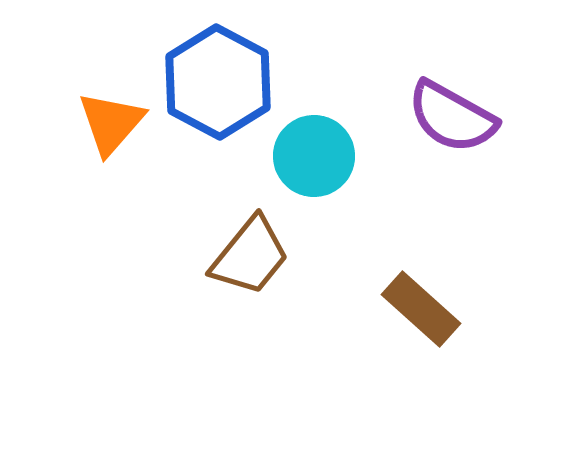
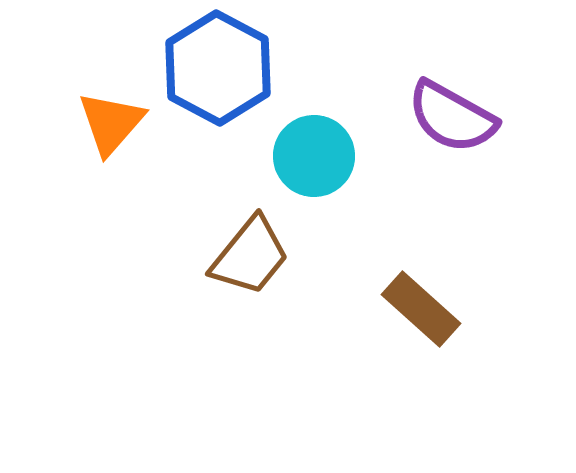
blue hexagon: moved 14 px up
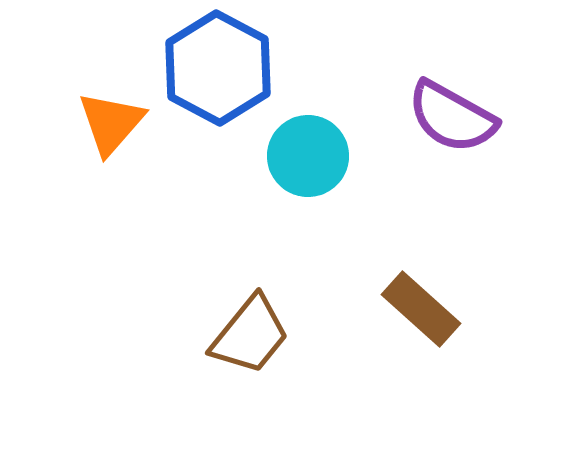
cyan circle: moved 6 px left
brown trapezoid: moved 79 px down
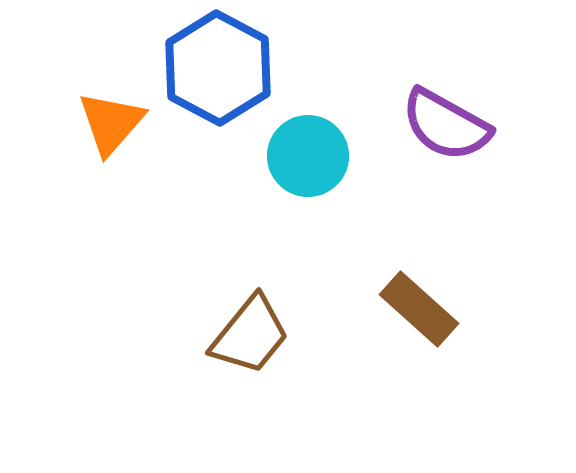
purple semicircle: moved 6 px left, 8 px down
brown rectangle: moved 2 px left
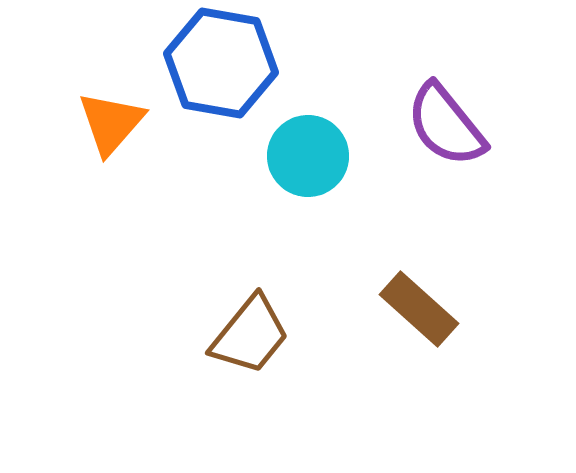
blue hexagon: moved 3 px right, 5 px up; rotated 18 degrees counterclockwise
purple semicircle: rotated 22 degrees clockwise
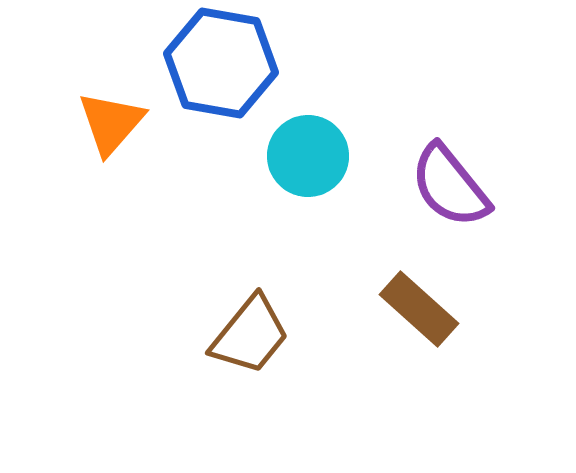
purple semicircle: moved 4 px right, 61 px down
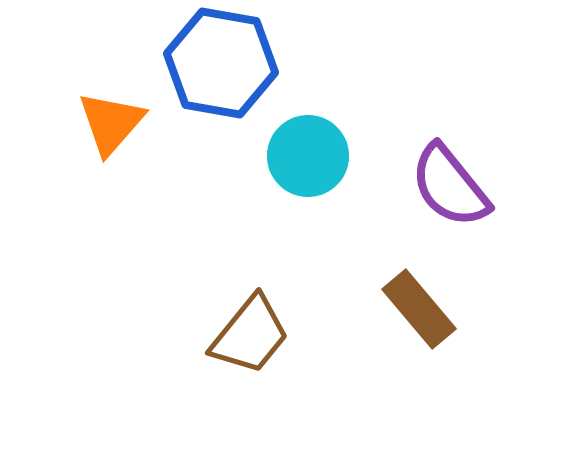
brown rectangle: rotated 8 degrees clockwise
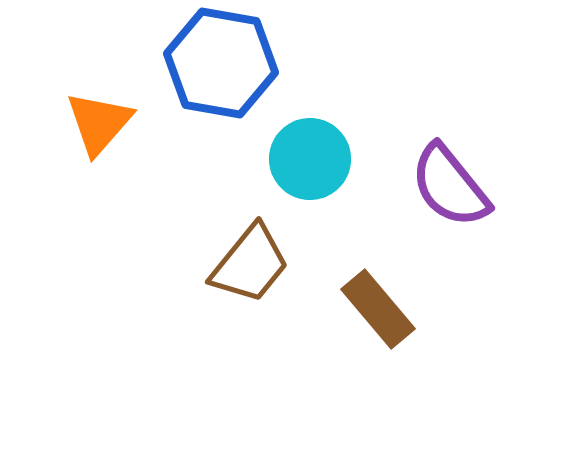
orange triangle: moved 12 px left
cyan circle: moved 2 px right, 3 px down
brown rectangle: moved 41 px left
brown trapezoid: moved 71 px up
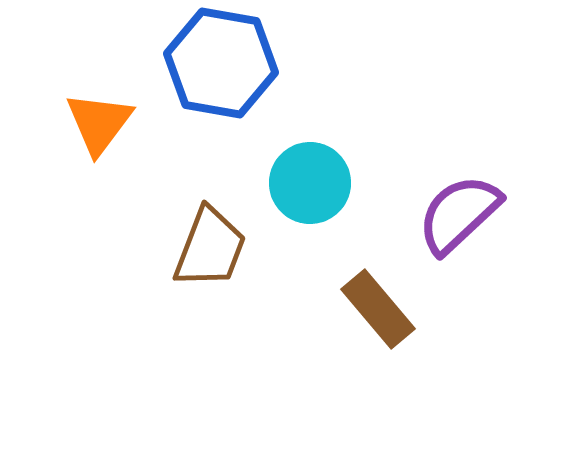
orange triangle: rotated 4 degrees counterclockwise
cyan circle: moved 24 px down
purple semicircle: moved 9 px right, 28 px down; rotated 86 degrees clockwise
brown trapezoid: moved 40 px left, 16 px up; rotated 18 degrees counterclockwise
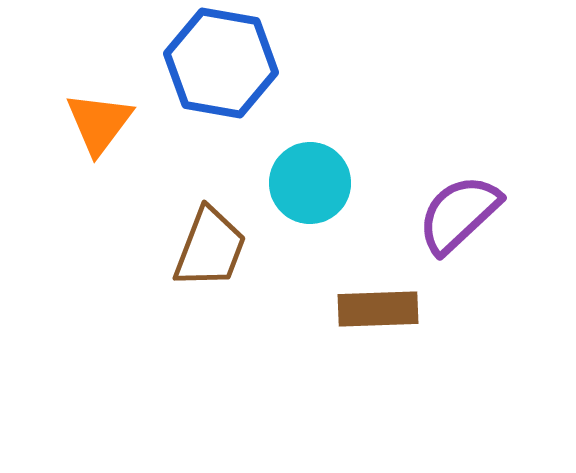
brown rectangle: rotated 52 degrees counterclockwise
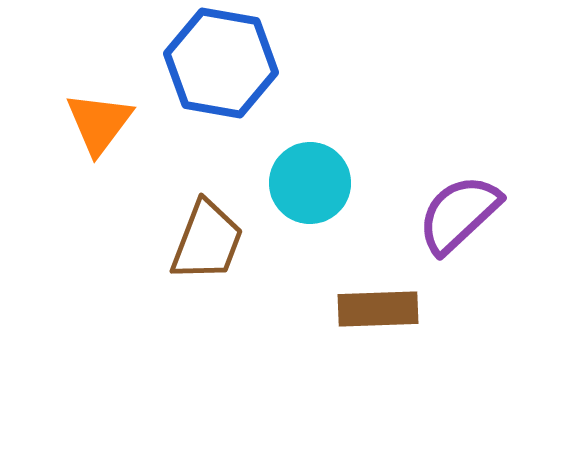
brown trapezoid: moved 3 px left, 7 px up
